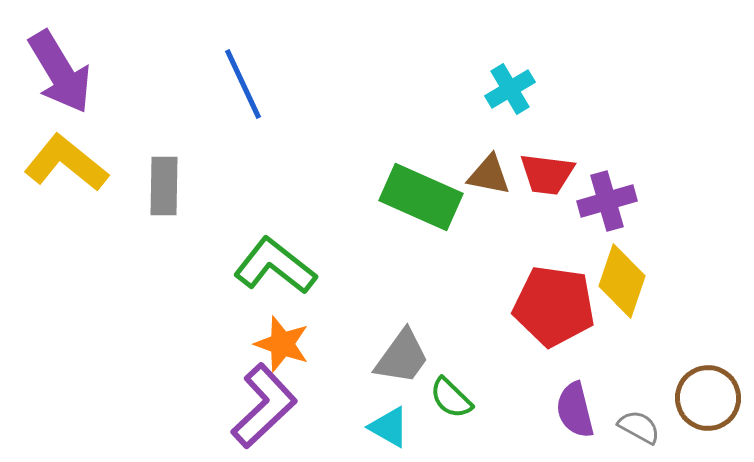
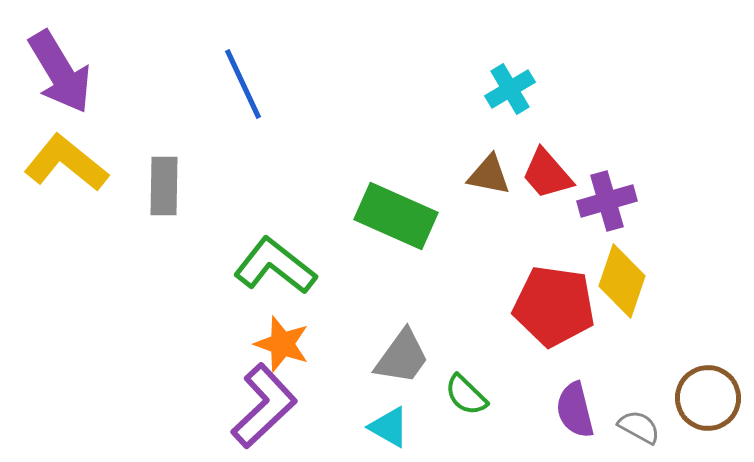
red trapezoid: rotated 42 degrees clockwise
green rectangle: moved 25 px left, 19 px down
green semicircle: moved 15 px right, 3 px up
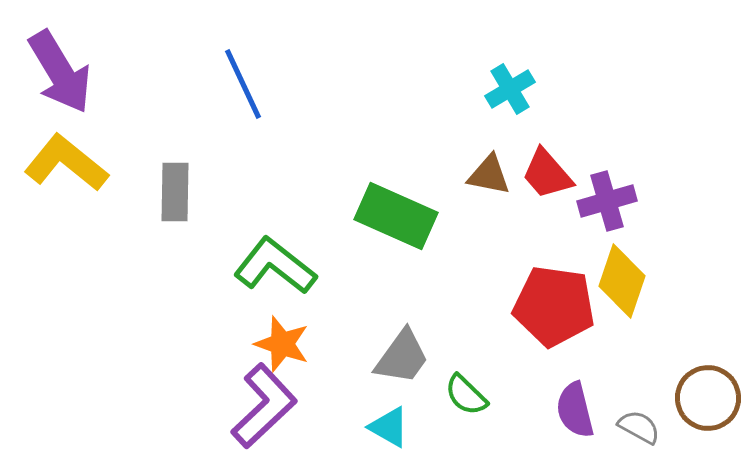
gray rectangle: moved 11 px right, 6 px down
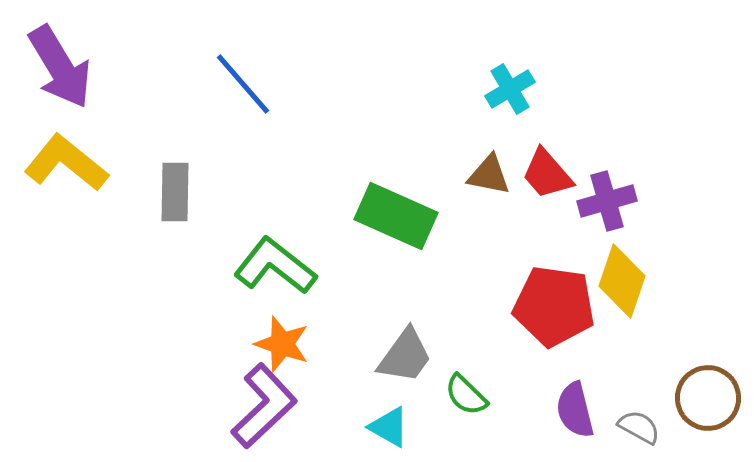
purple arrow: moved 5 px up
blue line: rotated 16 degrees counterclockwise
gray trapezoid: moved 3 px right, 1 px up
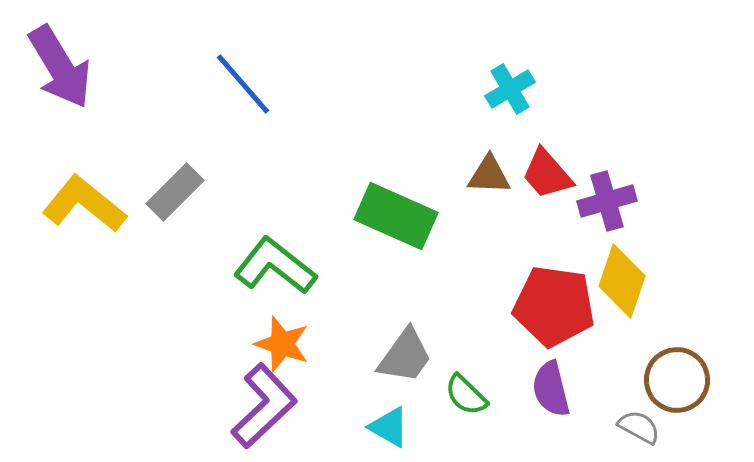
yellow L-shape: moved 18 px right, 41 px down
brown triangle: rotated 9 degrees counterclockwise
gray rectangle: rotated 44 degrees clockwise
brown circle: moved 31 px left, 18 px up
purple semicircle: moved 24 px left, 21 px up
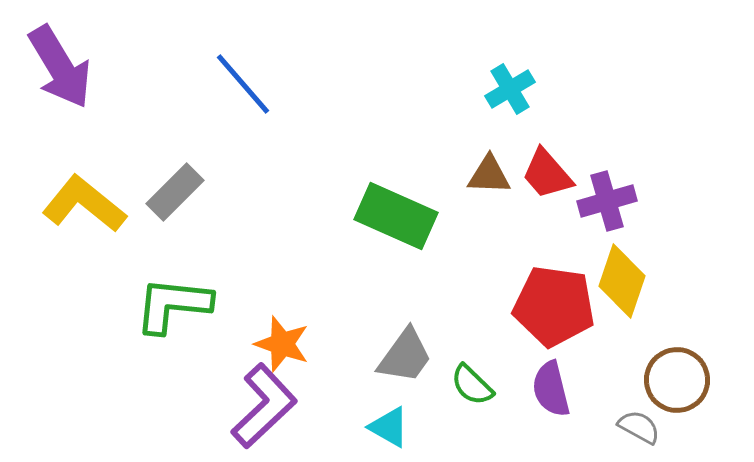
green L-shape: moved 102 px left, 39 px down; rotated 32 degrees counterclockwise
green semicircle: moved 6 px right, 10 px up
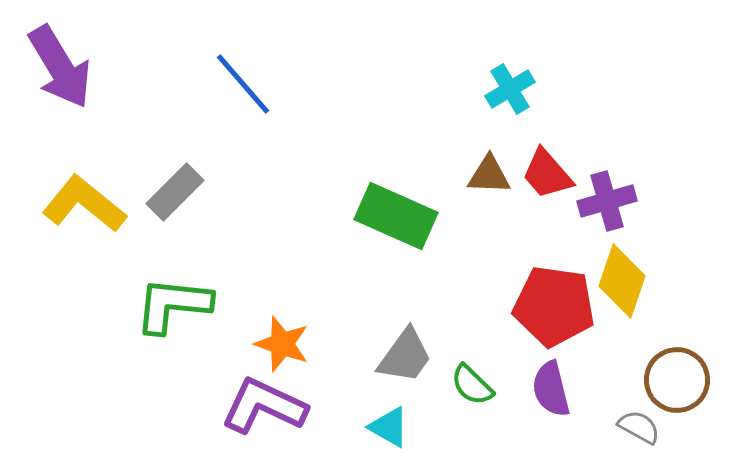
purple L-shape: rotated 112 degrees counterclockwise
